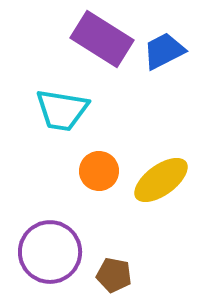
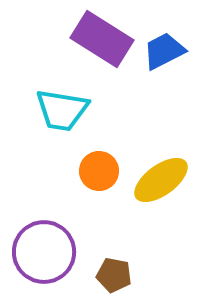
purple circle: moved 6 px left
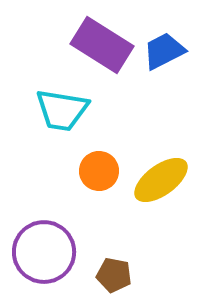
purple rectangle: moved 6 px down
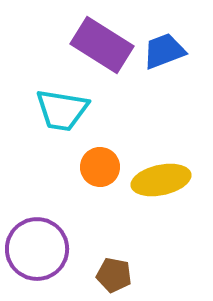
blue trapezoid: rotated 6 degrees clockwise
orange circle: moved 1 px right, 4 px up
yellow ellipse: rotated 24 degrees clockwise
purple circle: moved 7 px left, 3 px up
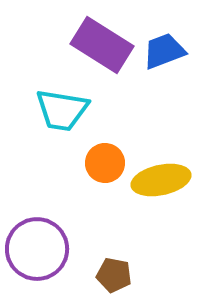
orange circle: moved 5 px right, 4 px up
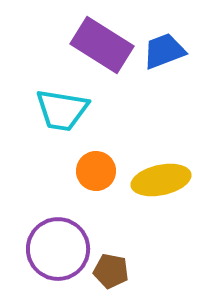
orange circle: moved 9 px left, 8 px down
purple circle: moved 21 px right
brown pentagon: moved 3 px left, 4 px up
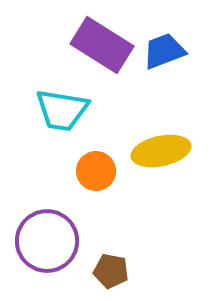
yellow ellipse: moved 29 px up
purple circle: moved 11 px left, 8 px up
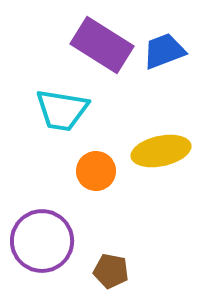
purple circle: moved 5 px left
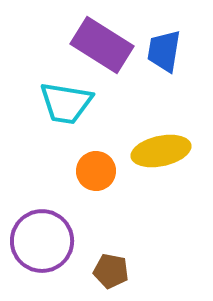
blue trapezoid: rotated 60 degrees counterclockwise
cyan trapezoid: moved 4 px right, 7 px up
